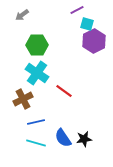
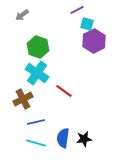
green hexagon: moved 1 px right, 2 px down; rotated 20 degrees clockwise
blue semicircle: rotated 42 degrees clockwise
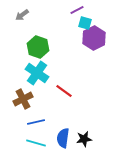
cyan square: moved 2 px left, 1 px up
purple hexagon: moved 3 px up
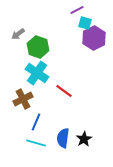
gray arrow: moved 4 px left, 19 px down
blue line: rotated 54 degrees counterclockwise
black star: rotated 21 degrees counterclockwise
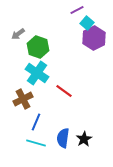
cyan square: moved 2 px right; rotated 24 degrees clockwise
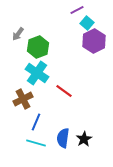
gray arrow: rotated 16 degrees counterclockwise
purple hexagon: moved 3 px down
green hexagon: rotated 20 degrees clockwise
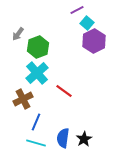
cyan cross: rotated 15 degrees clockwise
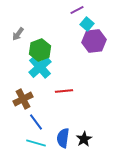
cyan square: moved 1 px down
purple hexagon: rotated 20 degrees clockwise
green hexagon: moved 2 px right, 3 px down
cyan cross: moved 3 px right, 6 px up
red line: rotated 42 degrees counterclockwise
blue line: rotated 60 degrees counterclockwise
